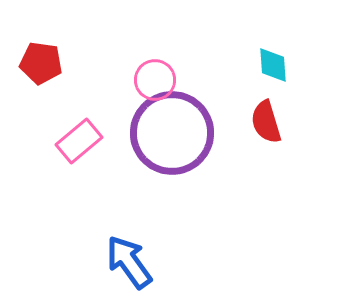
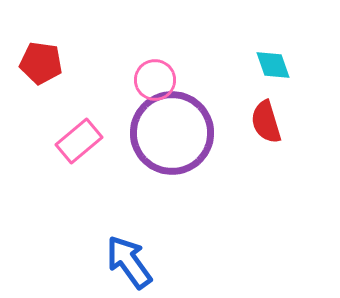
cyan diamond: rotated 15 degrees counterclockwise
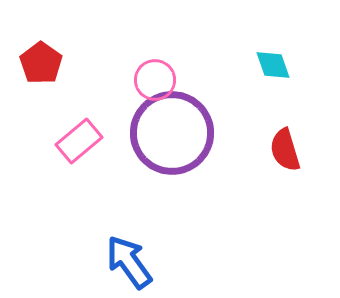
red pentagon: rotated 27 degrees clockwise
red semicircle: moved 19 px right, 28 px down
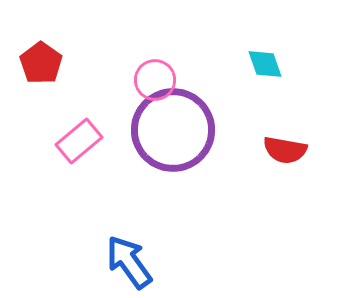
cyan diamond: moved 8 px left, 1 px up
purple circle: moved 1 px right, 3 px up
red semicircle: rotated 63 degrees counterclockwise
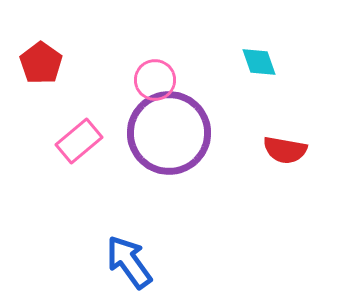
cyan diamond: moved 6 px left, 2 px up
purple circle: moved 4 px left, 3 px down
